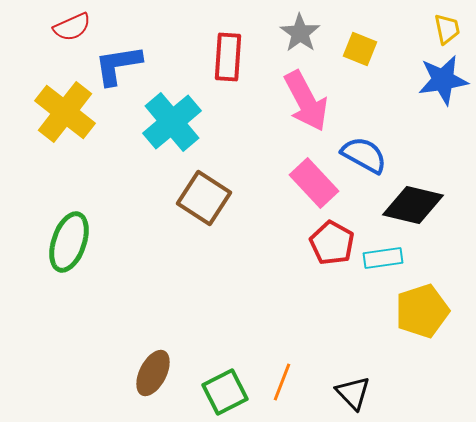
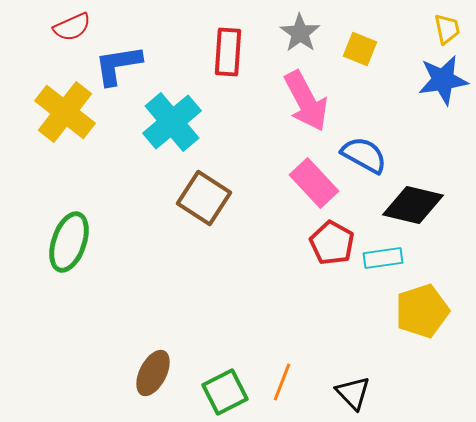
red rectangle: moved 5 px up
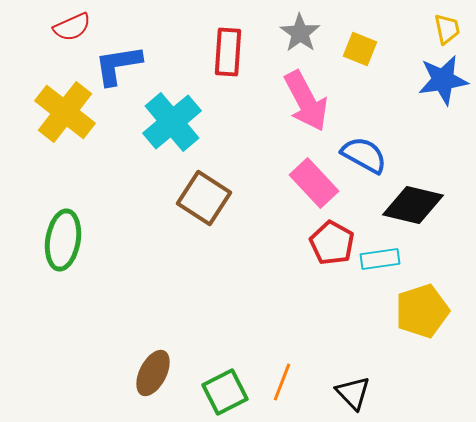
green ellipse: moved 6 px left, 2 px up; rotated 10 degrees counterclockwise
cyan rectangle: moved 3 px left, 1 px down
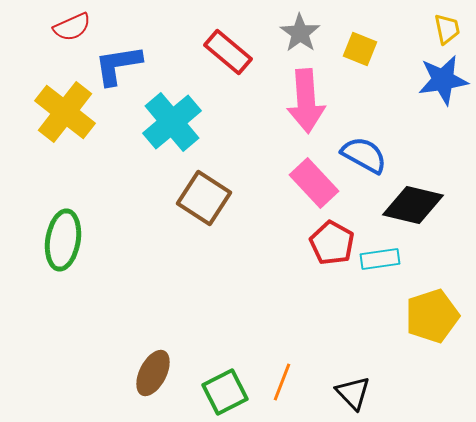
red rectangle: rotated 54 degrees counterclockwise
pink arrow: rotated 24 degrees clockwise
yellow pentagon: moved 10 px right, 5 px down
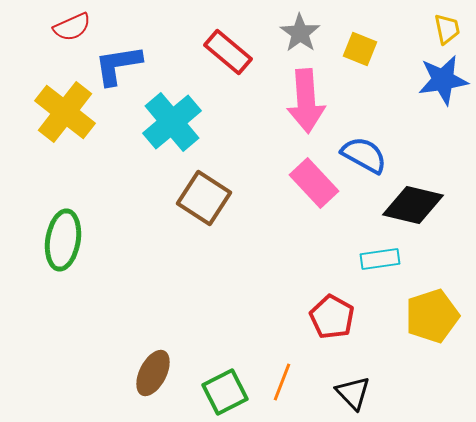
red pentagon: moved 74 px down
